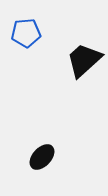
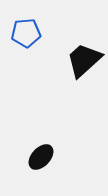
black ellipse: moved 1 px left
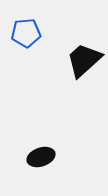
black ellipse: rotated 28 degrees clockwise
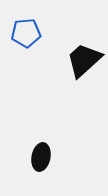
black ellipse: rotated 60 degrees counterclockwise
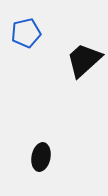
blue pentagon: rotated 8 degrees counterclockwise
